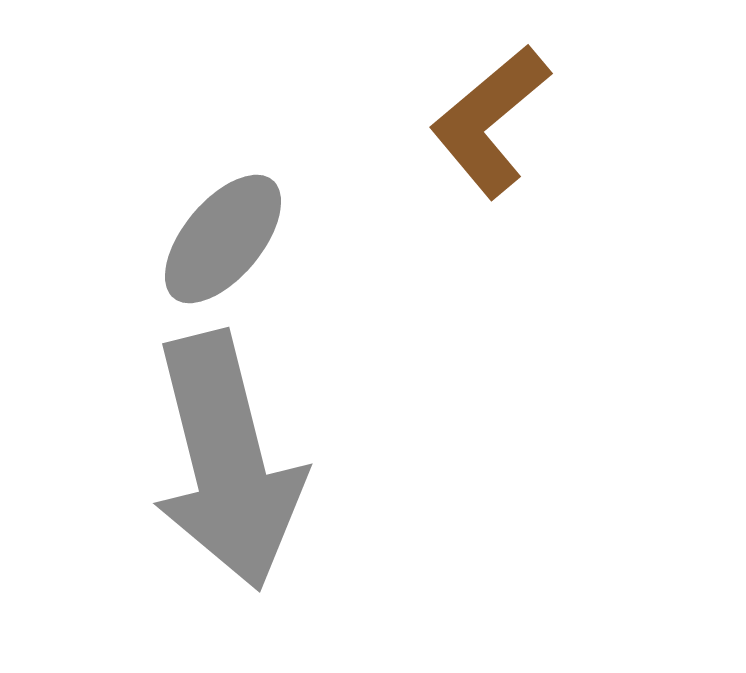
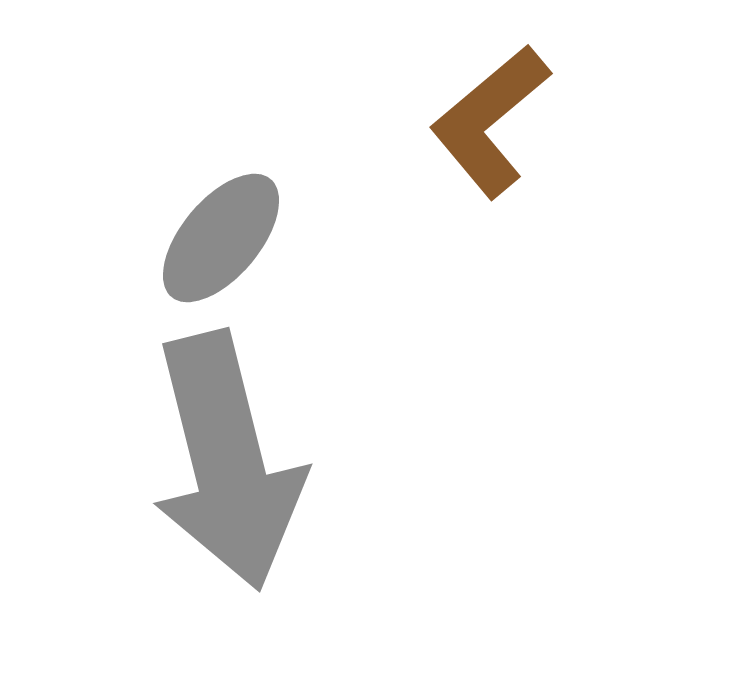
gray ellipse: moved 2 px left, 1 px up
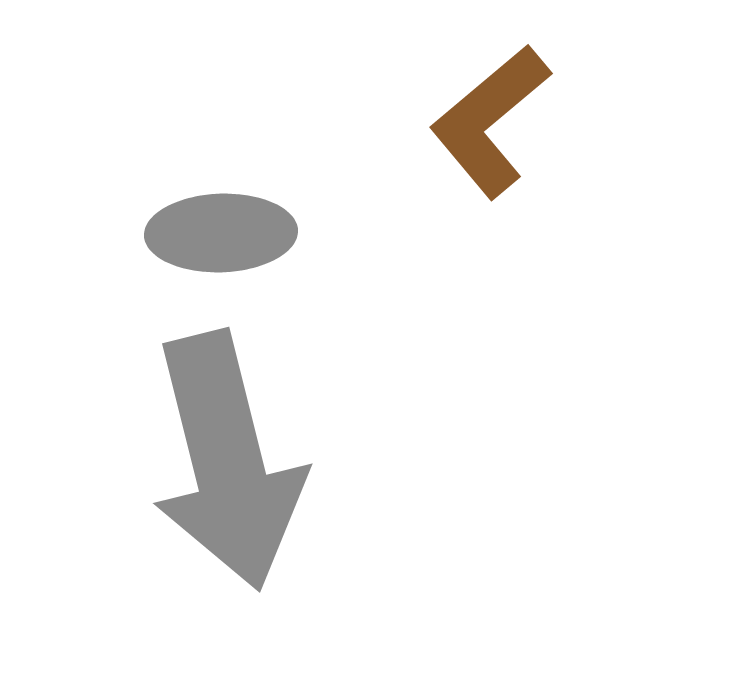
gray ellipse: moved 5 px up; rotated 48 degrees clockwise
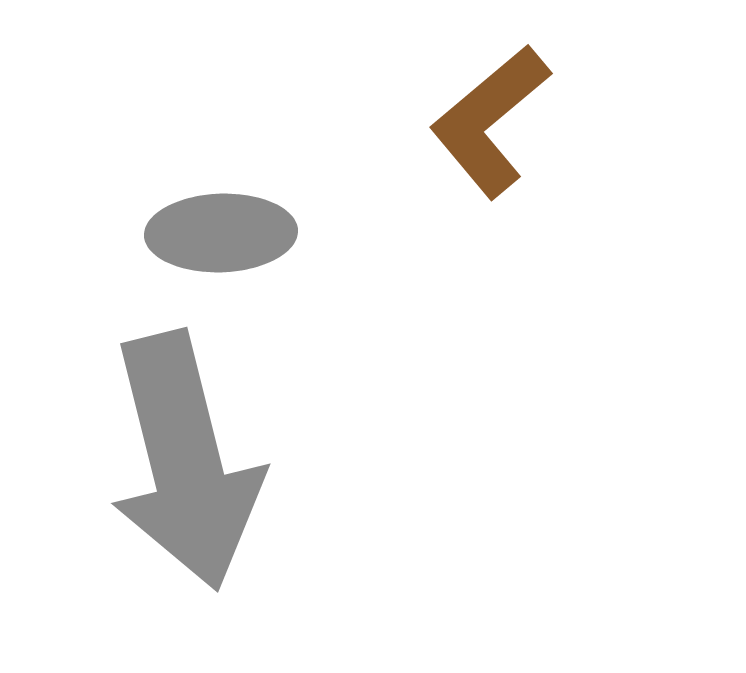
gray arrow: moved 42 px left
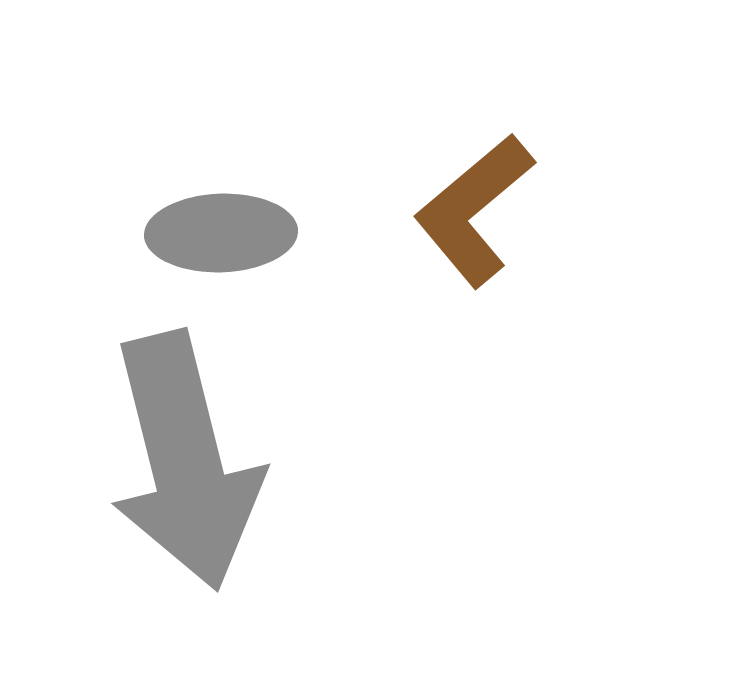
brown L-shape: moved 16 px left, 89 px down
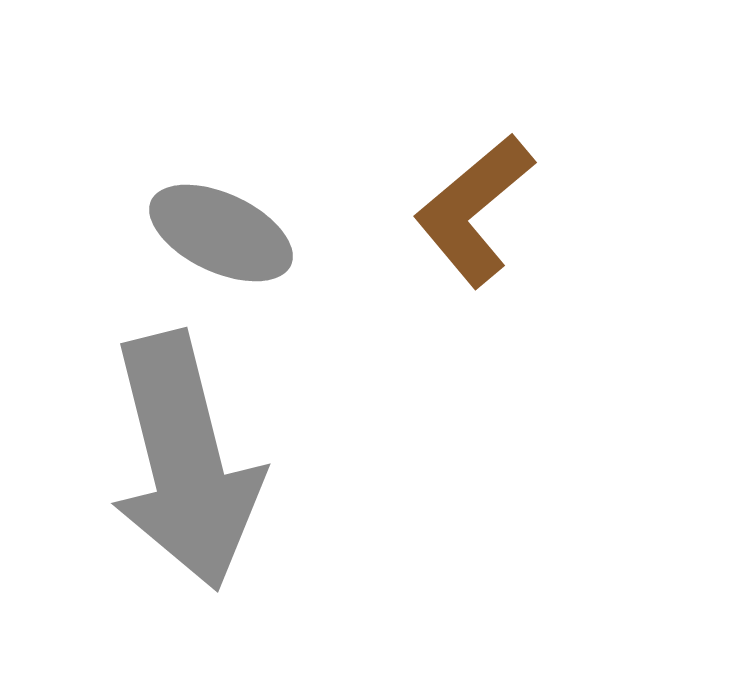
gray ellipse: rotated 27 degrees clockwise
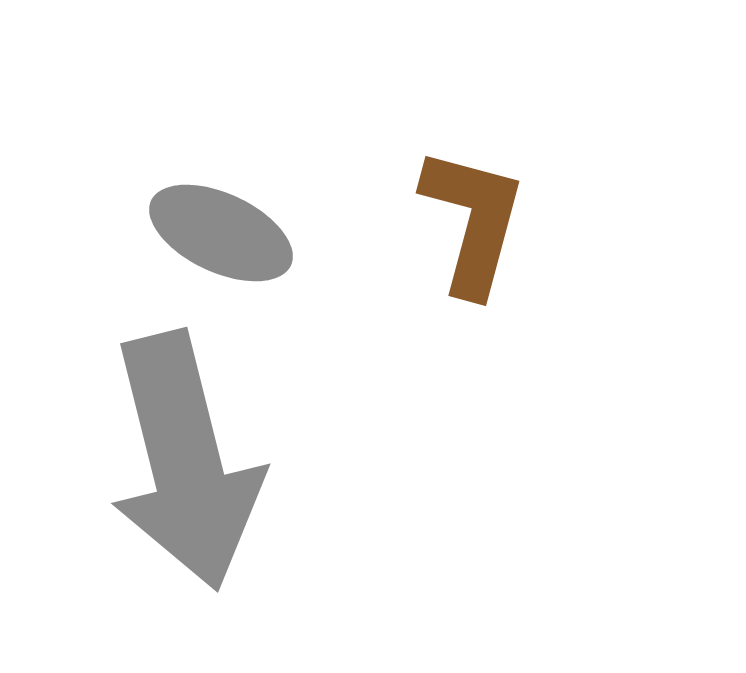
brown L-shape: moved 1 px left, 11 px down; rotated 145 degrees clockwise
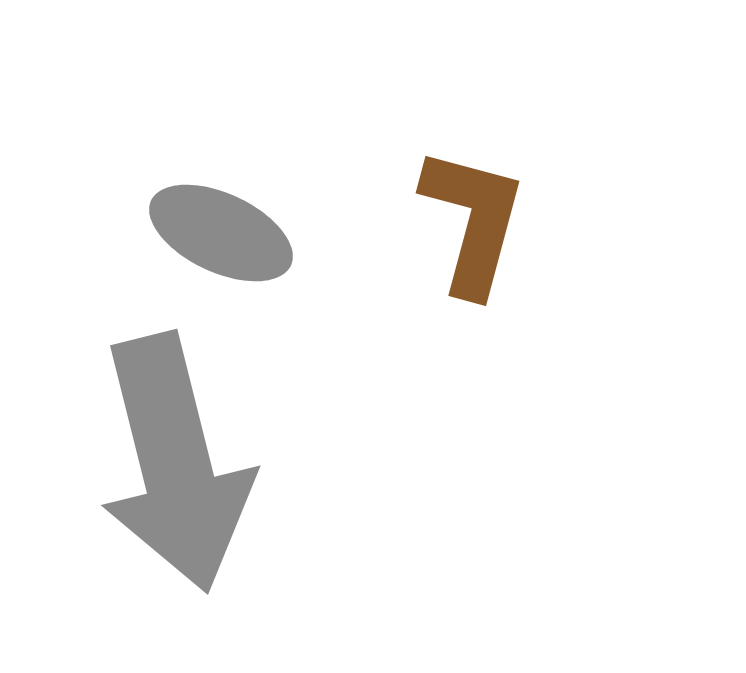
gray arrow: moved 10 px left, 2 px down
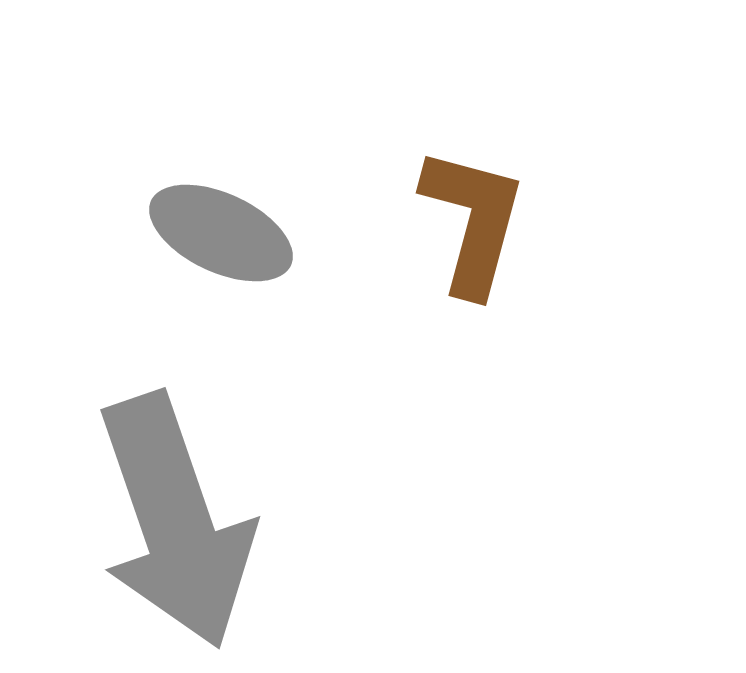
gray arrow: moved 58 px down; rotated 5 degrees counterclockwise
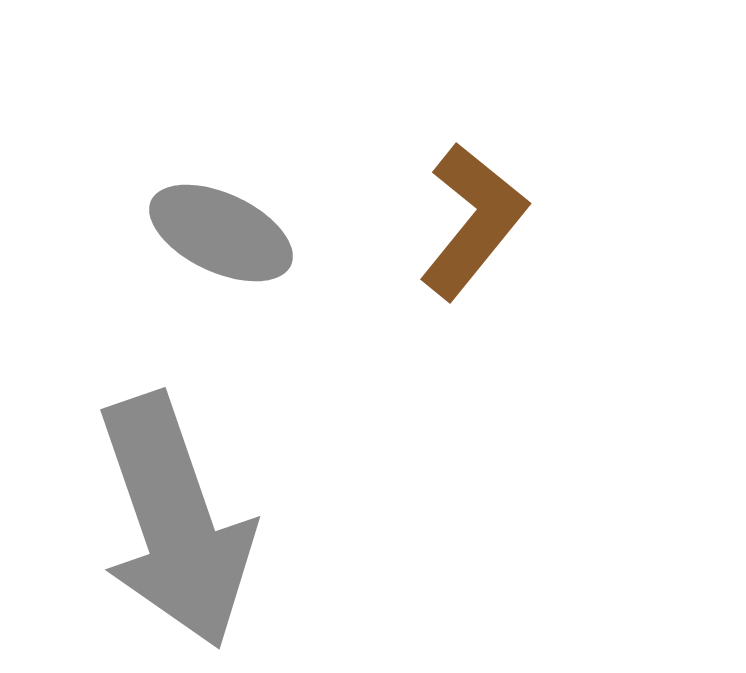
brown L-shape: rotated 24 degrees clockwise
